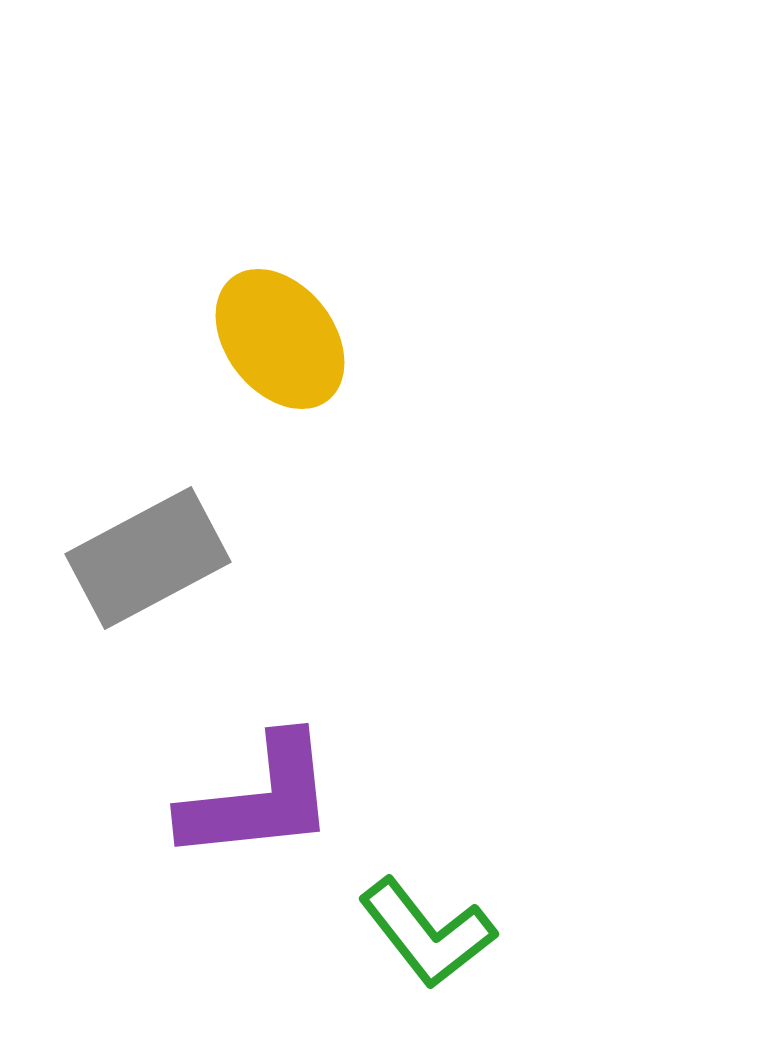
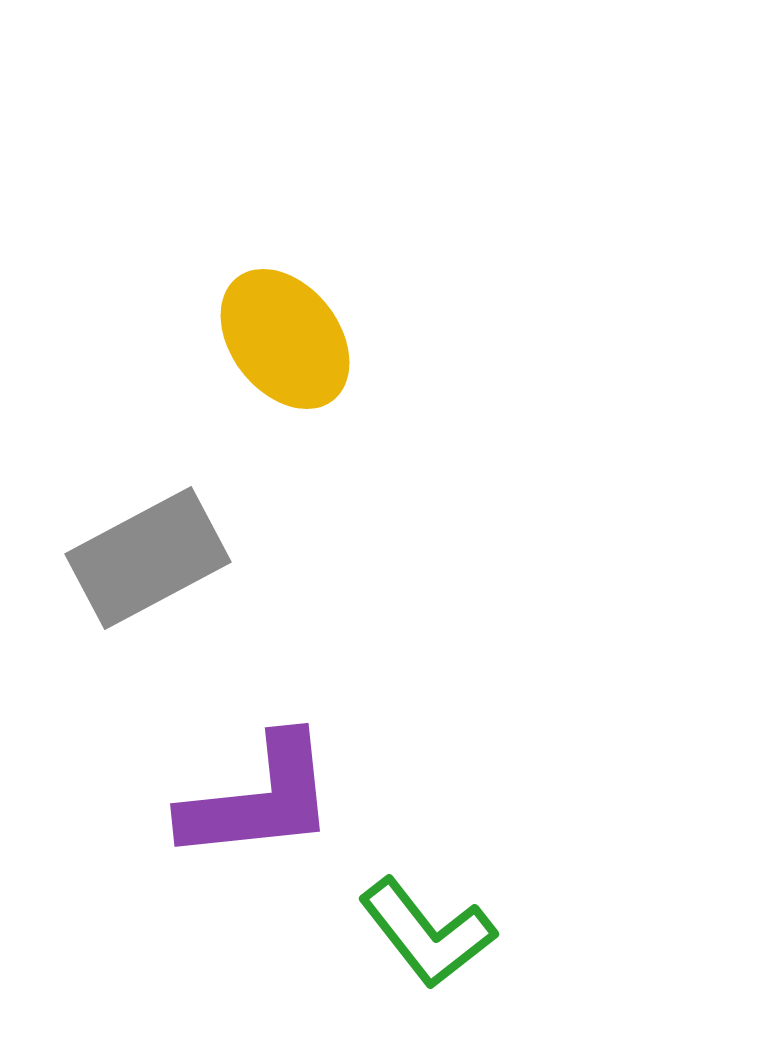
yellow ellipse: moved 5 px right
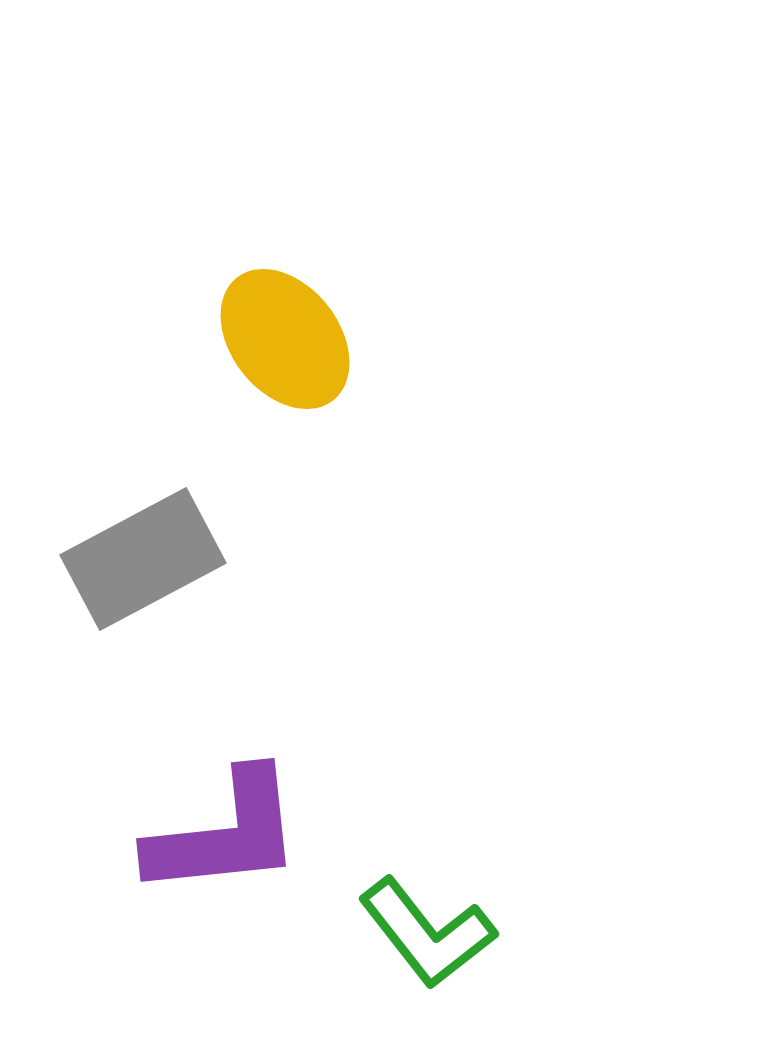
gray rectangle: moved 5 px left, 1 px down
purple L-shape: moved 34 px left, 35 px down
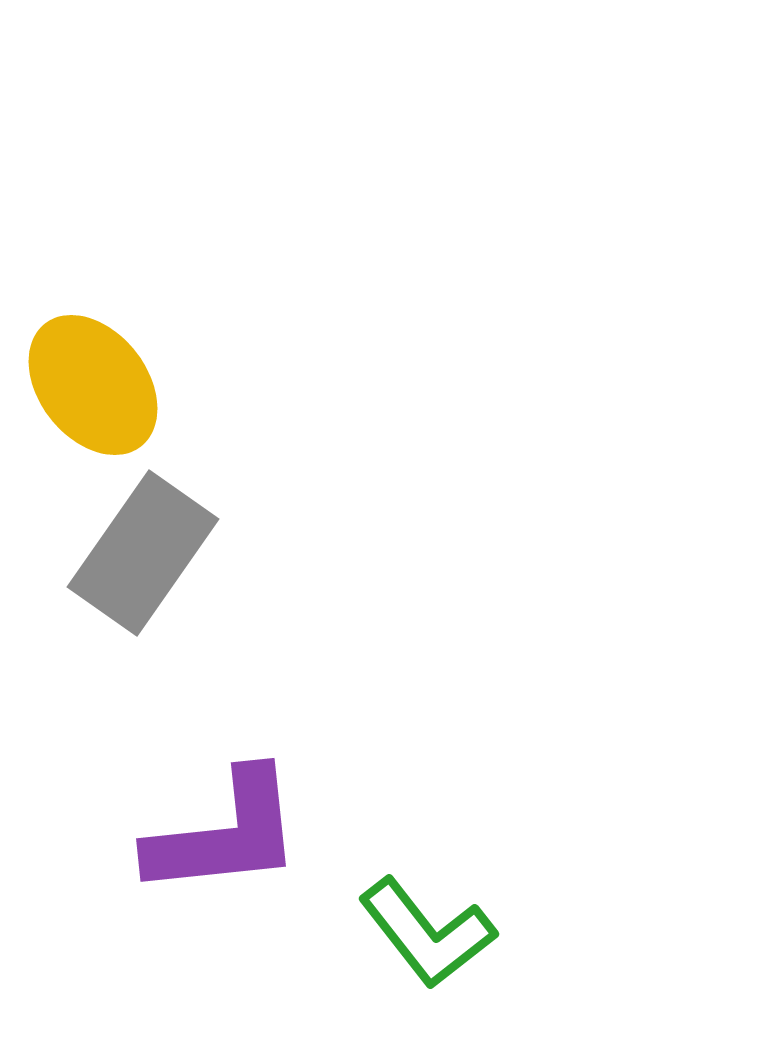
yellow ellipse: moved 192 px left, 46 px down
gray rectangle: moved 6 px up; rotated 27 degrees counterclockwise
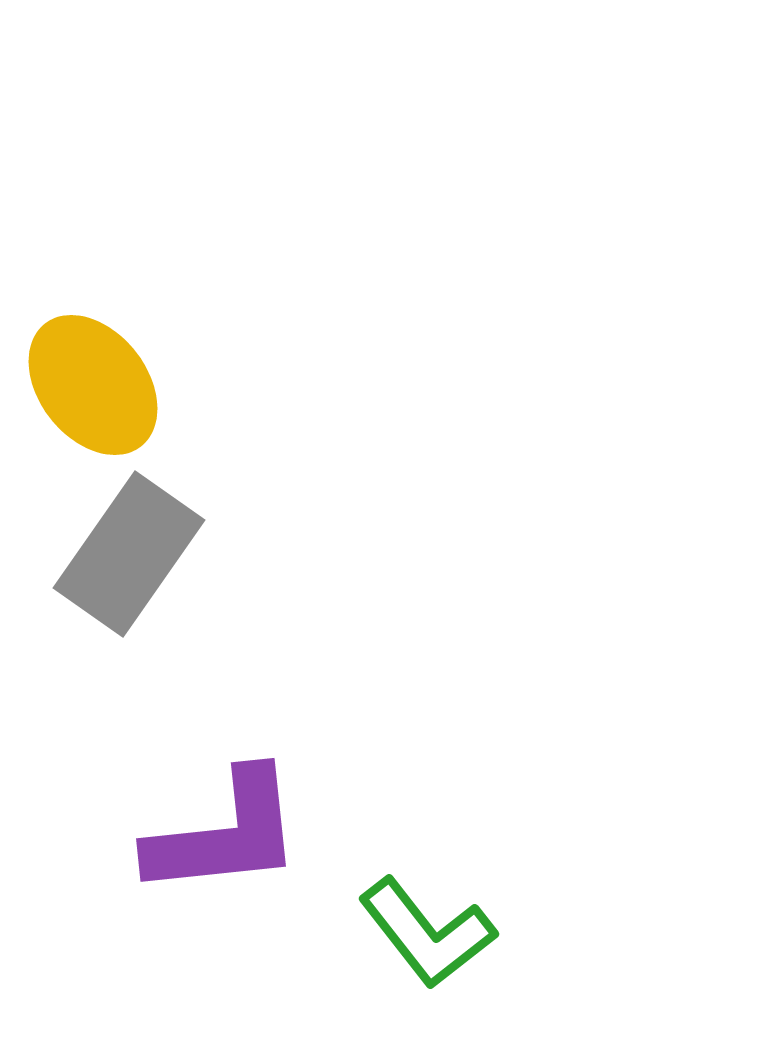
gray rectangle: moved 14 px left, 1 px down
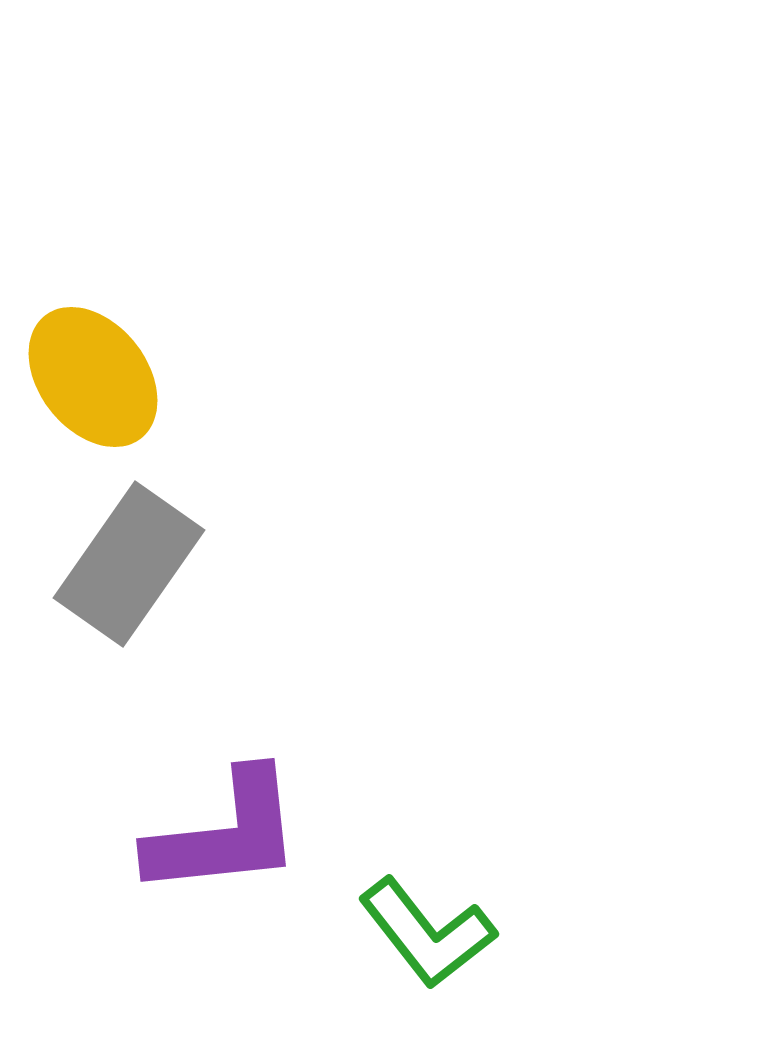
yellow ellipse: moved 8 px up
gray rectangle: moved 10 px down
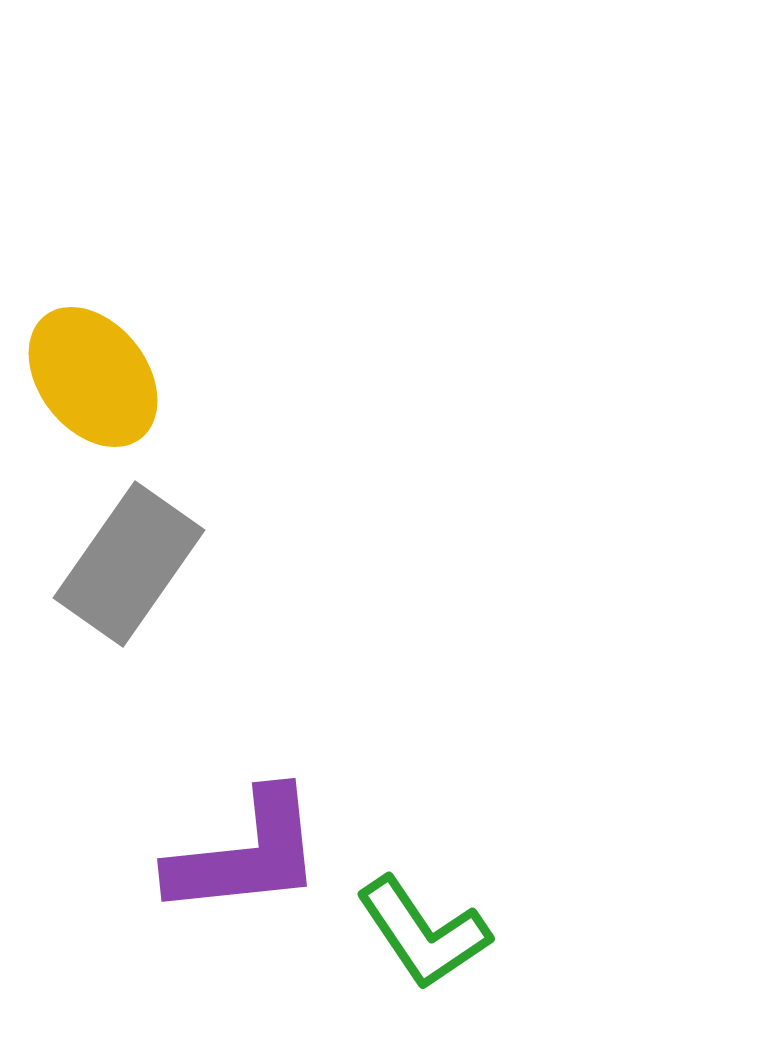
purple L-shape: moved 21 px right, 20 px down
green L-shape: moved 4 px left; rotated 4 degrees clockwise
